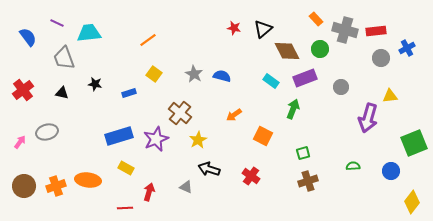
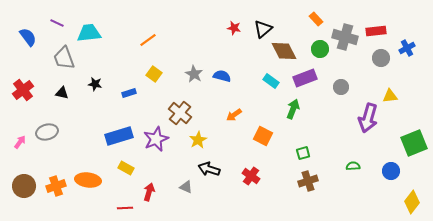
gray cross at (345, 30): moved 7 px down
brown diamond at (287, 51): moved 3 px left
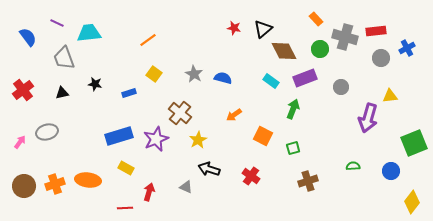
blue semicircle at (222, 76): moved 1 px right, 2 px down
black triangle at (62, 93): rotated 24 degrees counterclockwise
green square at (303, 153): moved 10 px left, 5 px up
orange cross at (56, 186): moved 1 px left, 2 px up
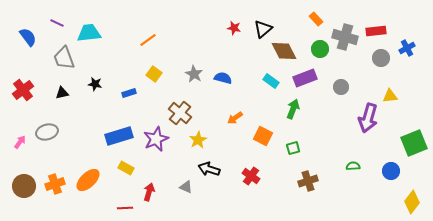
orange arrow at (234, 115): moved 1 px right, 3 px down
orange ellipse at (88, 180): rotated 50 degrees counterclockwise
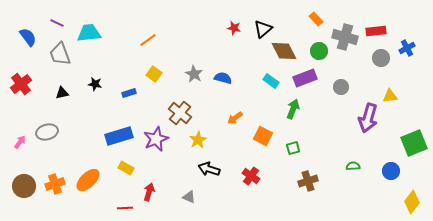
green circle at (320, 49): moved 1 px left, 2 px down
gray trapezoid at (64, 58): moved 4 px left, 4 px up
red cross at (23, 90): moved 2 px left, 6 px up
gray triangle at (186, 187): moved 3 px right, 10 px down
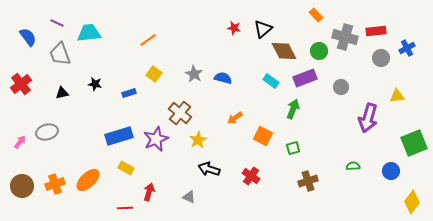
orange rectangle at (316, 19): moved 4 px up
yellow triangle at (390, 96): moved 7 px right
brown circle at (24, 186): moved 2 px left
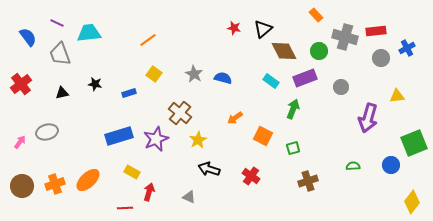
yellow rectangle at (126, 168): moved 6 px right, 4 px down
blue circle at (391, 171): moved 6 px up
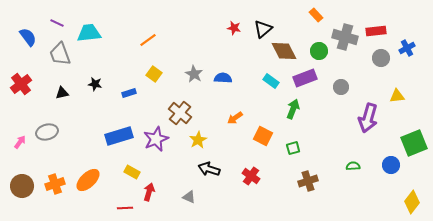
blue semicircle at (223, 78): rotated 12 degrees counterclockwise
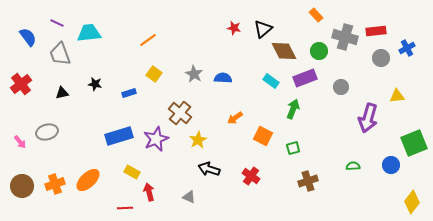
pink arrow at (20, 142): rotated 104 degrees clockwise
red arrow at (149, 192): rotated 30 degrees counterclockwise
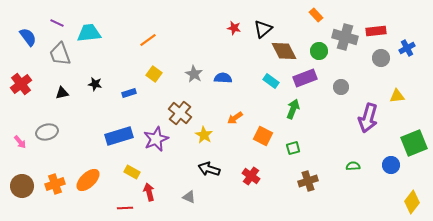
yellow star at (198, 140): moved 6 px right, 5 px up; rotated 12 degrees counterclockwise
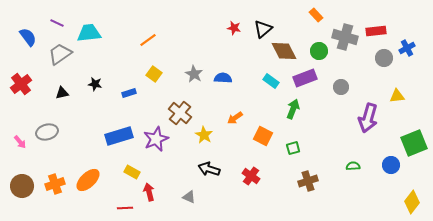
gray trapezoid at (60, 54): rotated 75 degrees clockwise
gray circle at (381, 58): moved 3 px right
